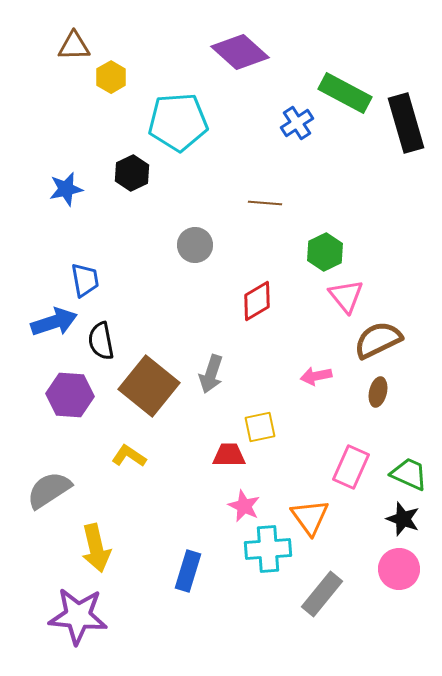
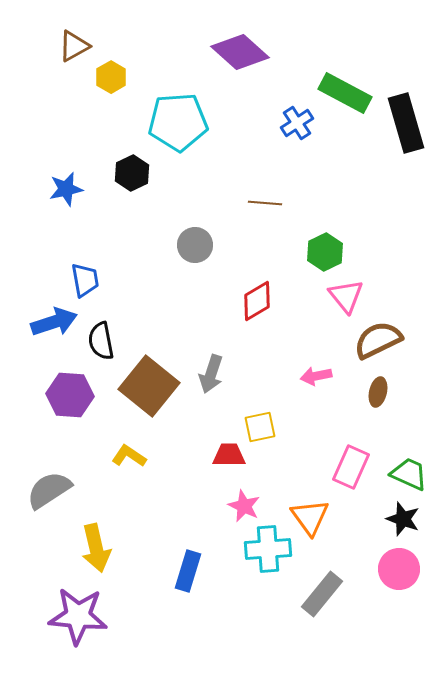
brown triangle: rotated 28 degrees counterclockwise
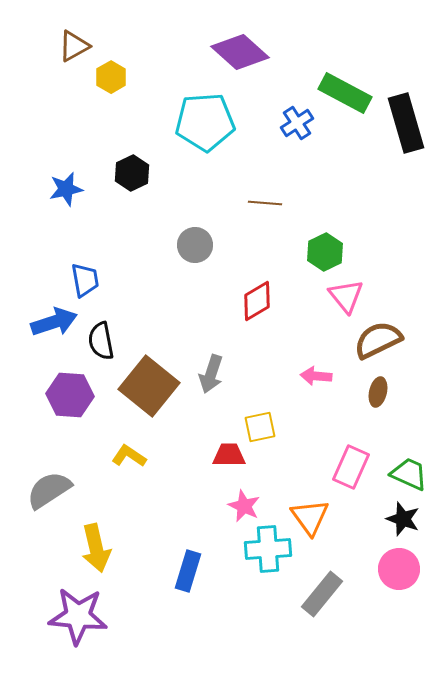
cyan pentagon: moved 27 px right
pink arrow: rotated 16 degrees clockwise
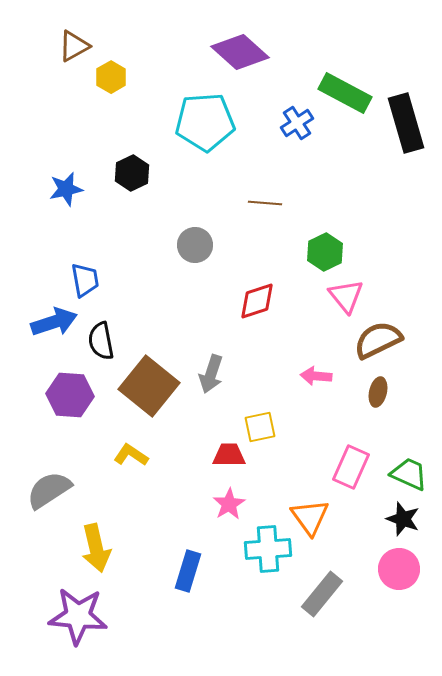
red diamond: rotated 12 degrees clockwise
yellow L-shape: moved 2 px right, 1 px up
pink star: moved 15 px left, 2 px up; rotated 16 degrees clockwise
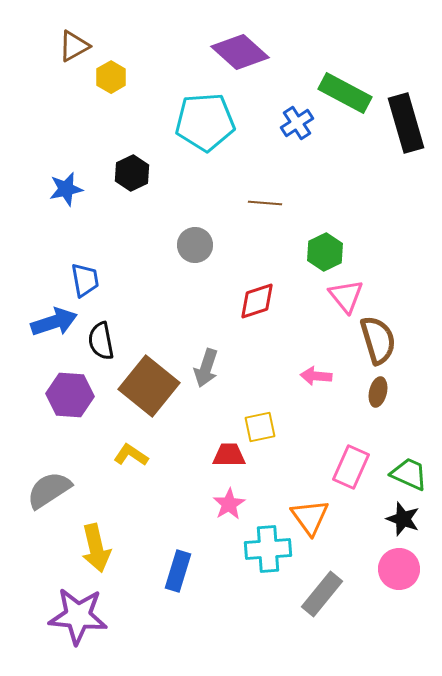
brown semicircle: rotated 99 degrees clockwise
gray arrow: moved 5 px left, 6 px up
blue rectangle: moved 10 px left
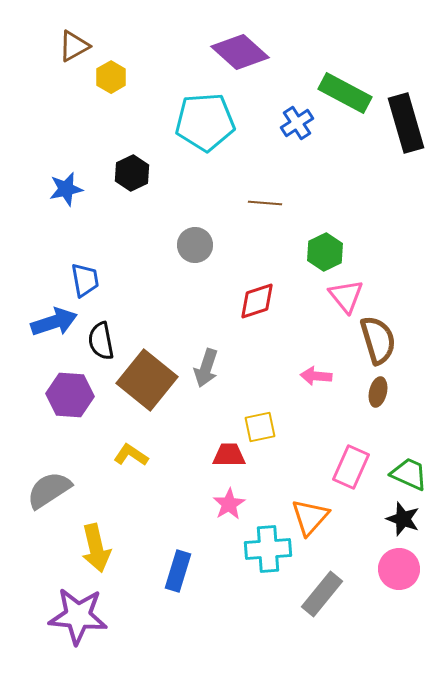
brown square: moved 2 px left, 6 px up
orange triangle: rotated 18 degrees clockwise
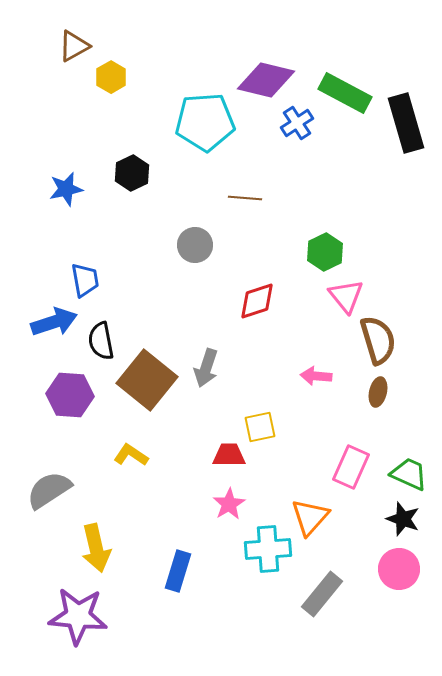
purple diamond: moved 26 px right, 28 px down; rotated 28 degrees counterclockwise
brown line: moved 20 px left, 5 px up
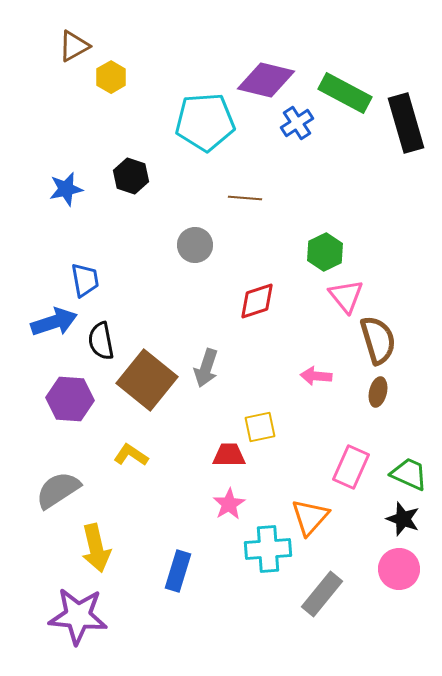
black hexagon: moved 1 px left, 3 px down; rotated 16 degrees counterclockwise
purple hexagon: moved 4 px down
gray semicircle: moved 9 px right
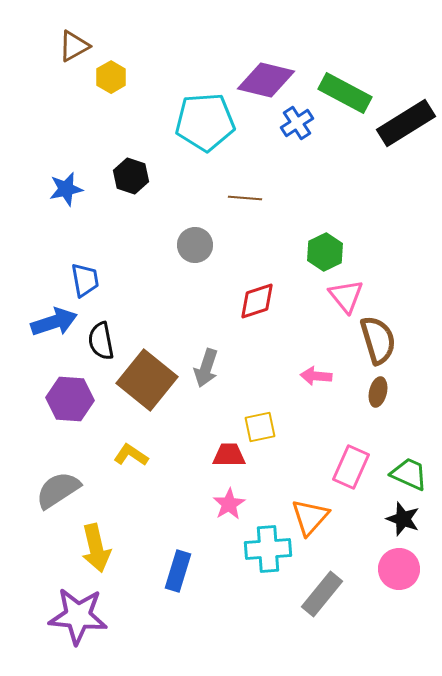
black rectangle: rotated 74 degrees clockwise
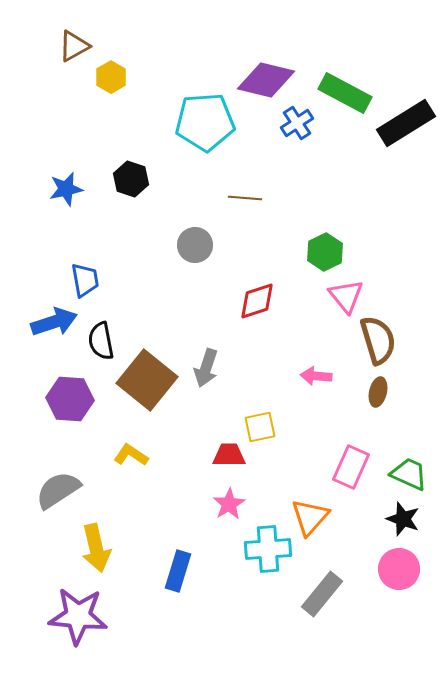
black hexagon: moved 3 px down
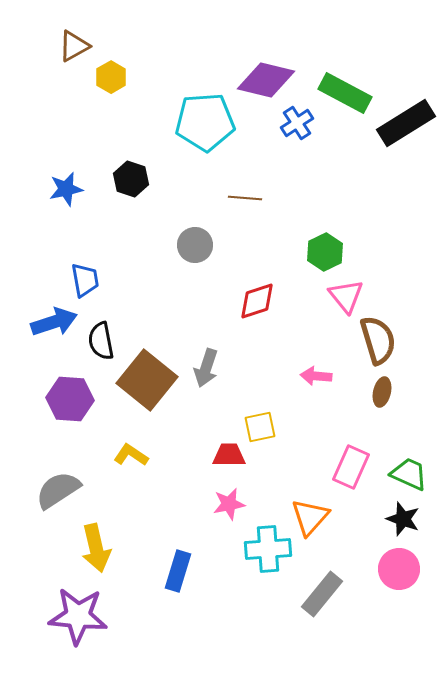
brown ellipse: moved 4 px right
pink star: rotated 20 degrees clockwise
